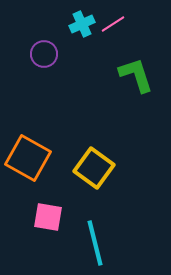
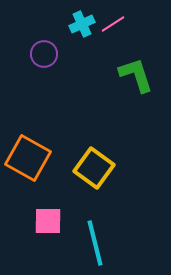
pink square: moved 4 px down; rotated 8 degrees counterclockwise
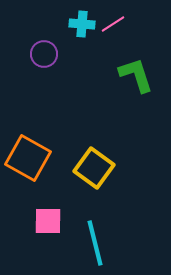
cyan cross: rotated 30 degrees clockwise
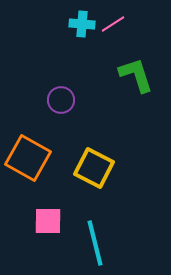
purple circle: moved 17 px right, 46 px down
yellow square: rotated 9 degrees counterclockwise
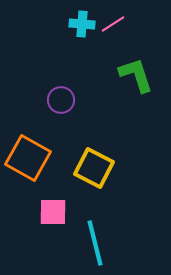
pink square: moved 5 px right, 9 px up
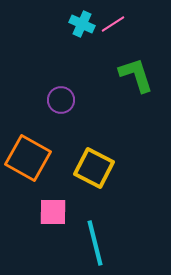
cyan cross: rotated 20 degrees clockwise
